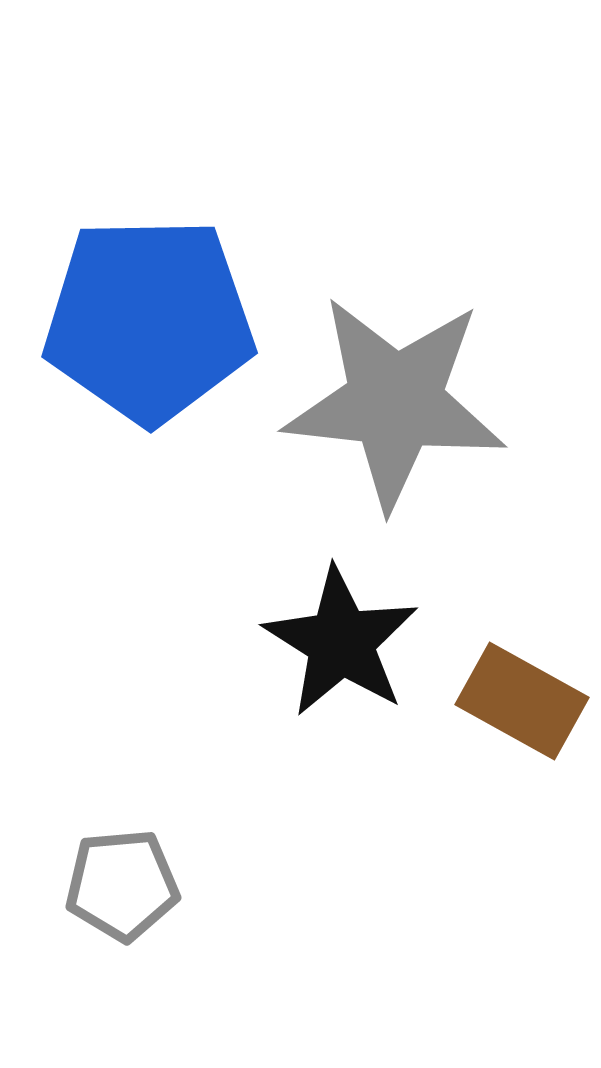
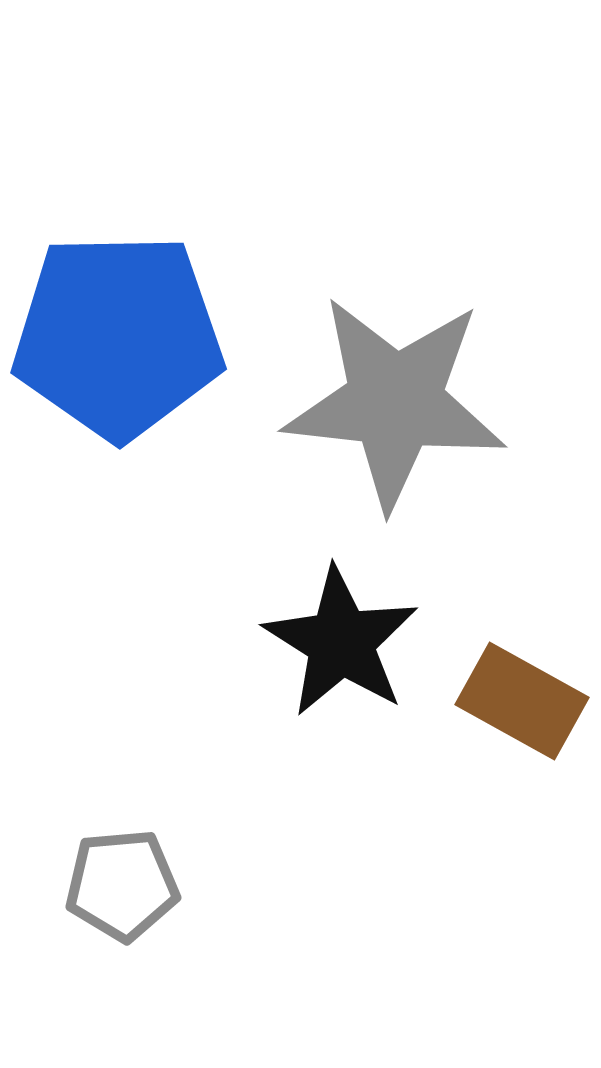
blue pentagon: moved 31 px left, 16 px down
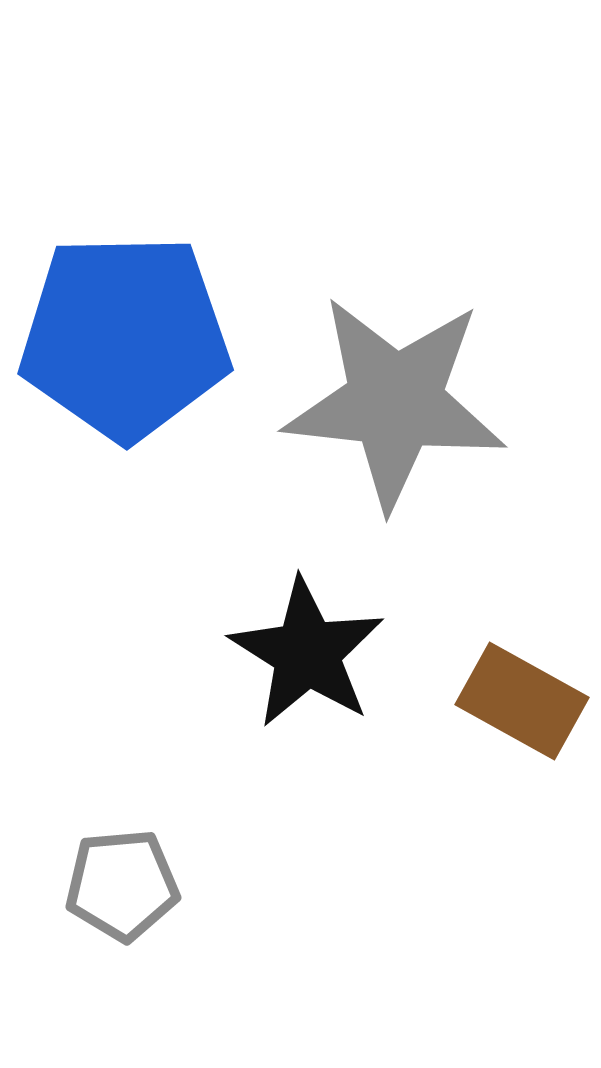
blue pentagon: moved 7 px right, 1 px down
black star: moved 34 px left, 11 px down
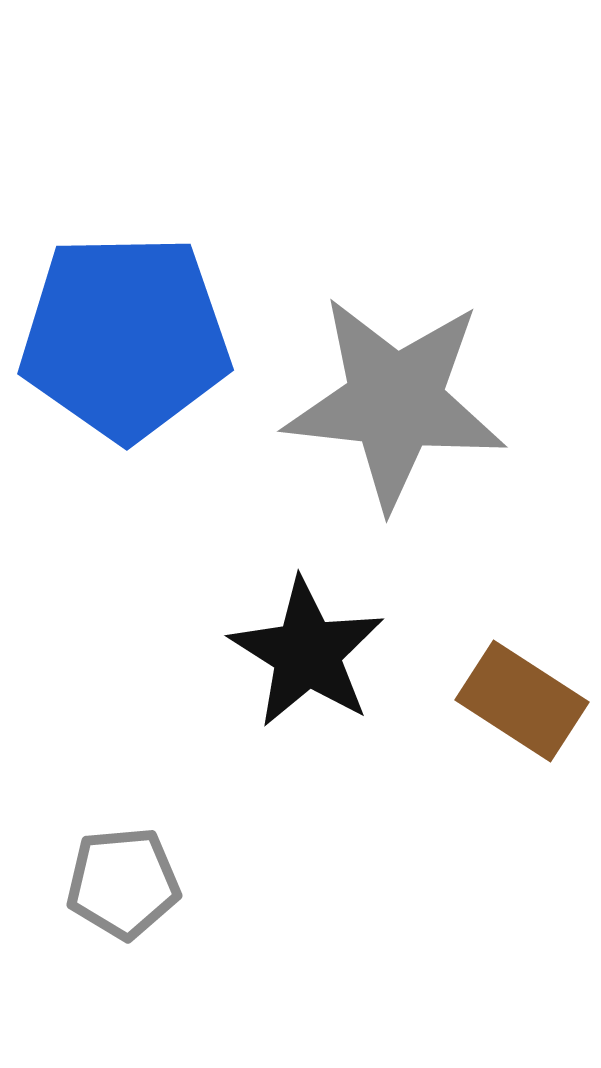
brown rectangle: rotated 4 degrees clockwise
gray pentagon: moved 1 px right, 2 px up
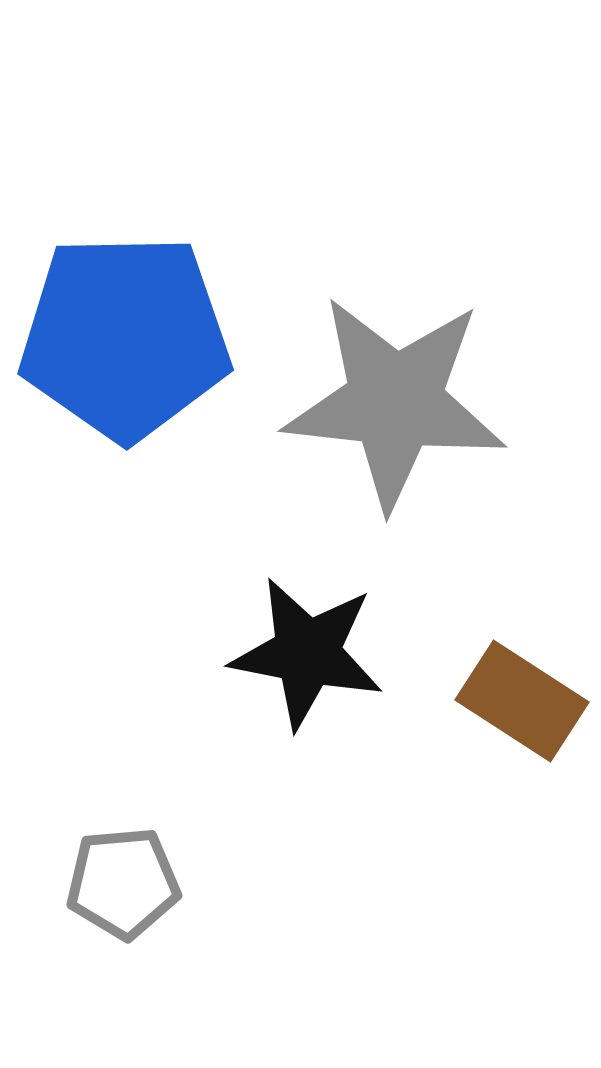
black star: rotated 21 degrees counterclockwise
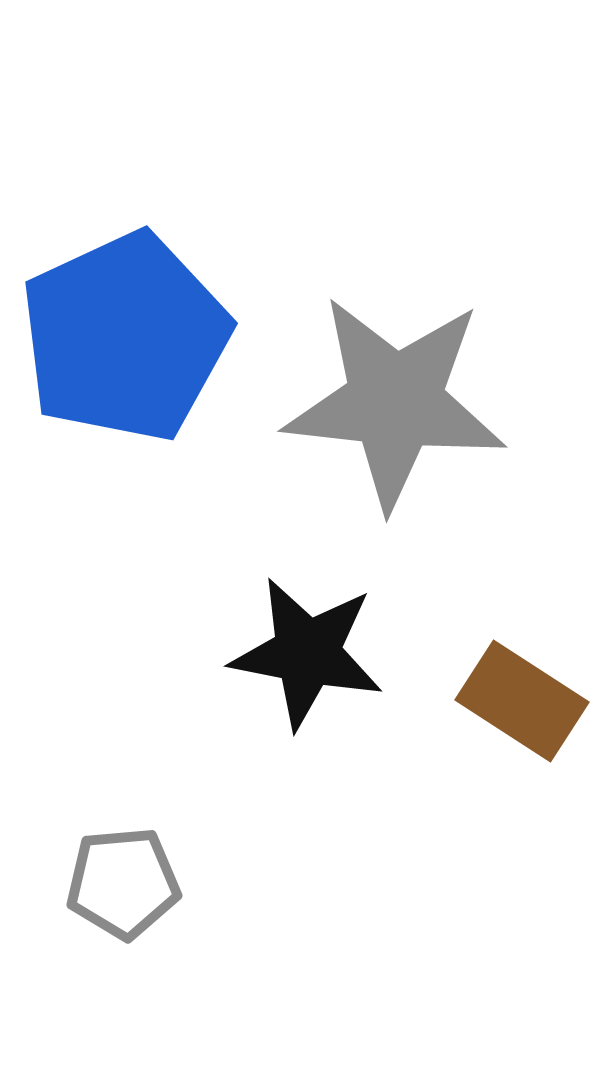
blue pentagon: rotated 24 degrees counterclockwise
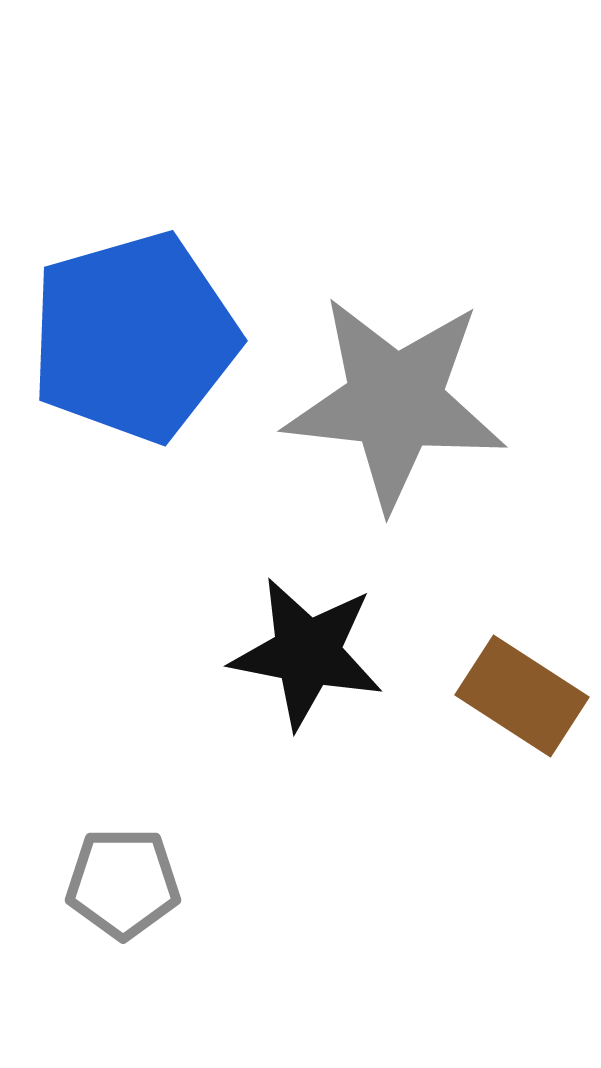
blue pentagon: moved 9 px right; rotated 9 degrees clockwise
brown rectangle: moved 5 px up
gray pentagon: rotated 5 degrees clockwise
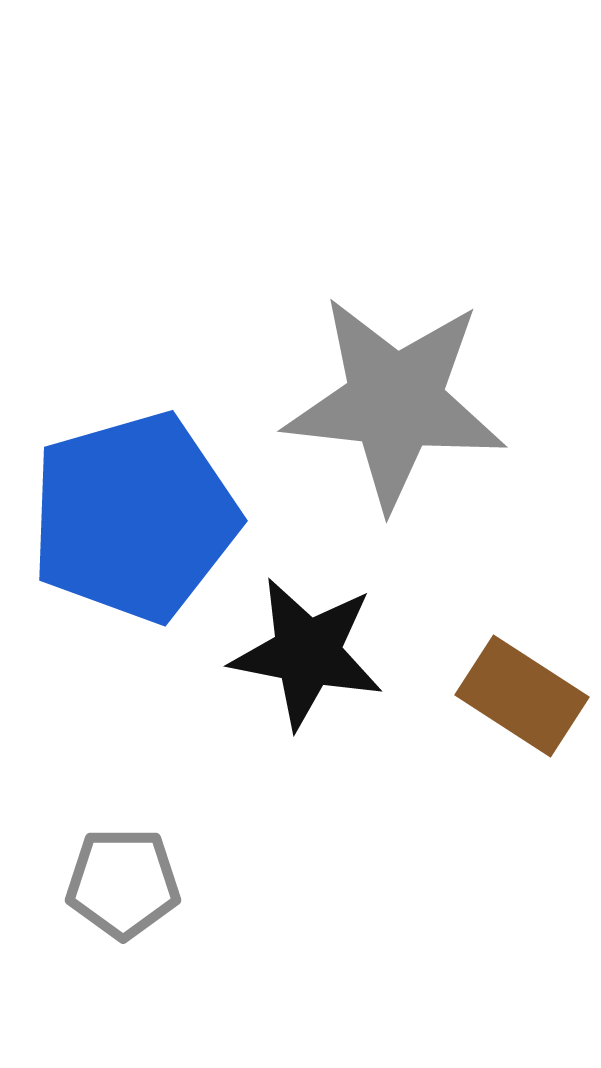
blue pentagon: moved 180 px down
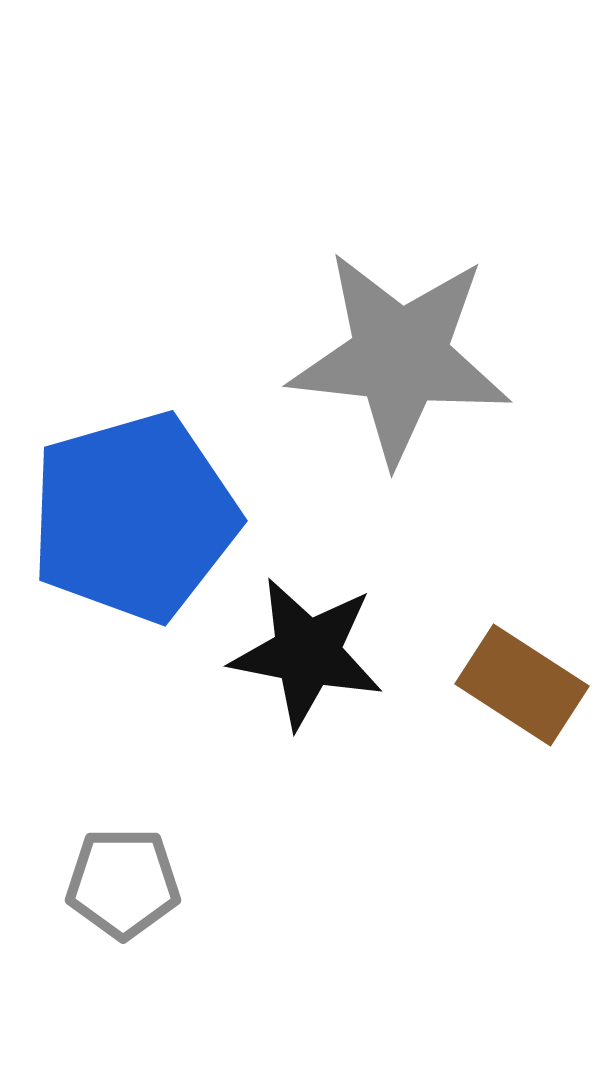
gray star: moved 5 px right, 45 px up
brown rectangle: moved 11 px up
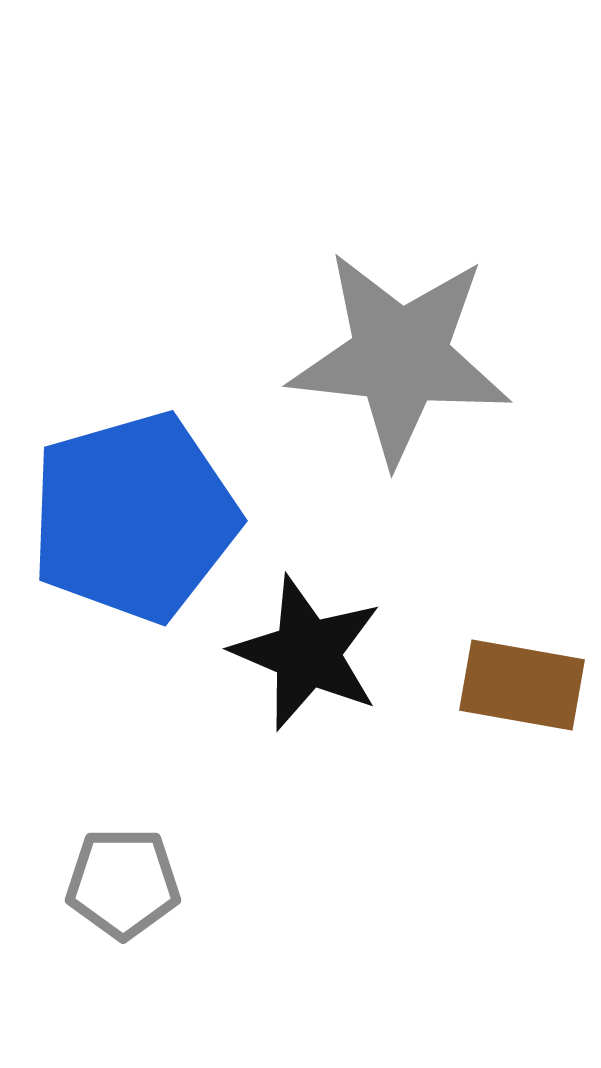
black star: rotated 12 degrees clockwise
brown rectangle: rotated 23 degrees counterclockwise
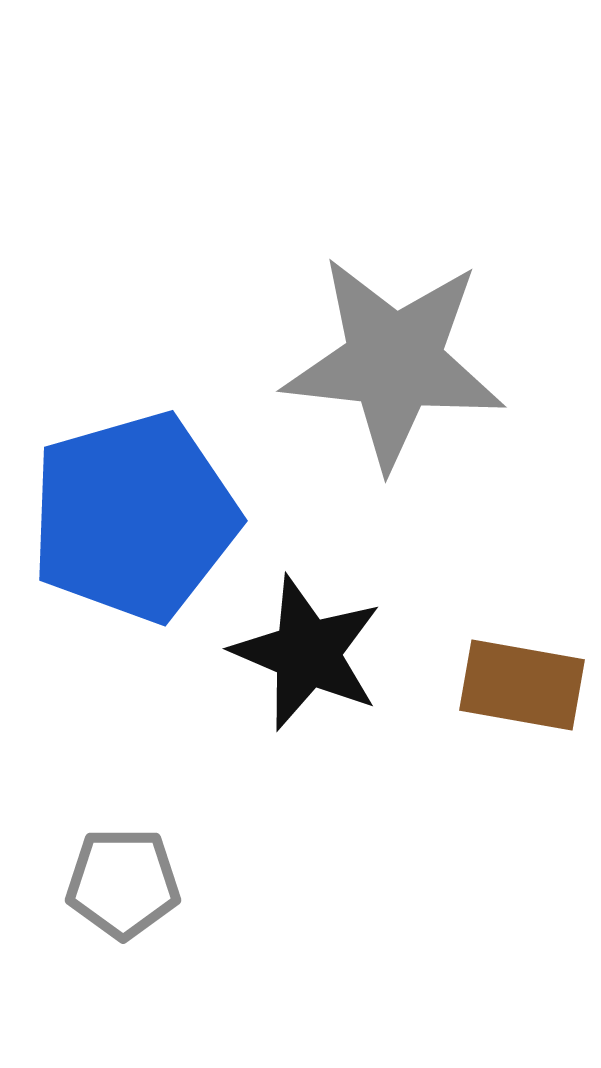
gray star: moved 6 px left, 5 px down
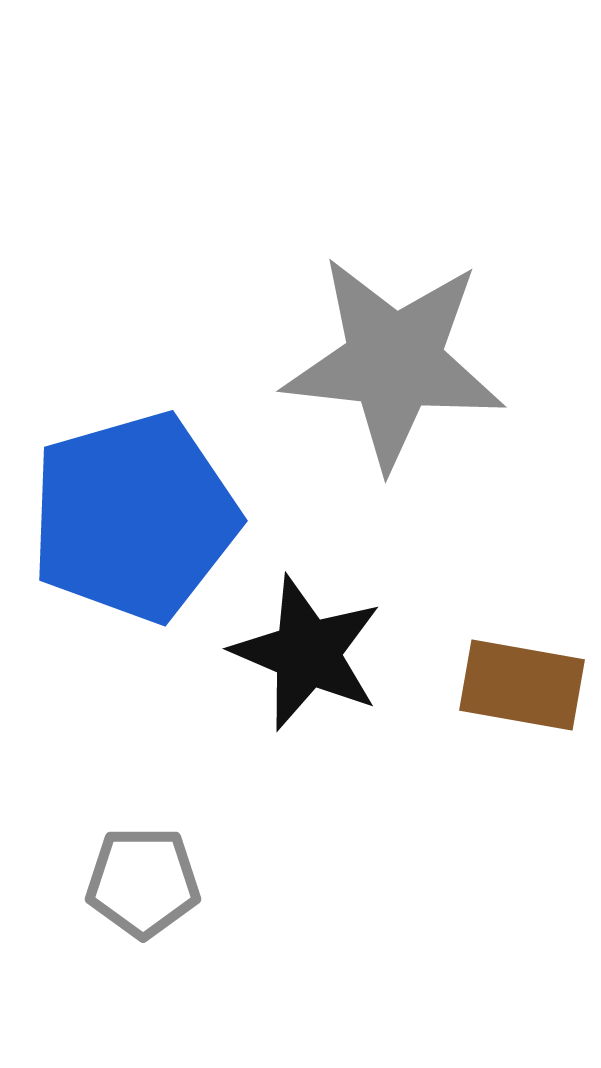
gray pentagon: moved 20 px right, 1 px up
